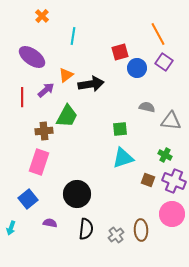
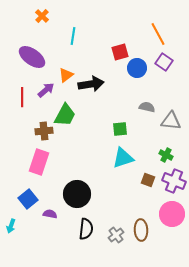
green trapezoid: moved 2 px left, 1 px up
green cross: moved 1 px right
purple semicircle: moved 9 px up
cyan arrow: moved 2 px up
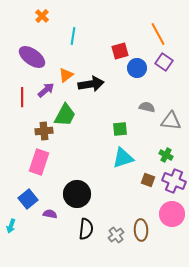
red square: moved 1 px up
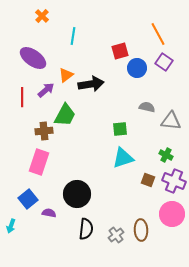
purple ellipse: moved 1 px right, 1 px down
purple semicircle: moved 1 px left, 1 px up
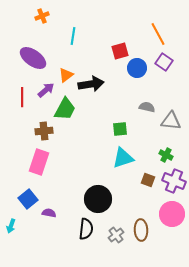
orange cross: rotated 24 degrees clockwise
green trapezoid: moved 6 px up
black circle: moved 21 px right, 5 px down
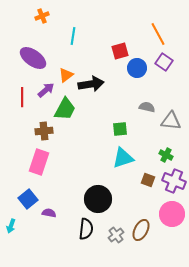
brown ellipse: rotated 30 degrees clockwise
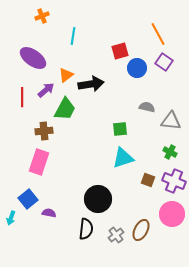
green cross: moved 4 px right, 3 px up
cyan arrow: moved 8 px up
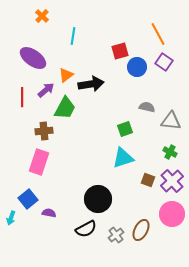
orange cross: rotated 24 degrees counterclockwise
blue circle: moved 1 px up
green trapezoid: moved 1 px up
green square: moved 5 px right; rotated 14 degrees counterclockwise
purple cross: moved 2 px left; rotated 25 degrees clockwise
black semicircle: rotated 55 degrees clockwise
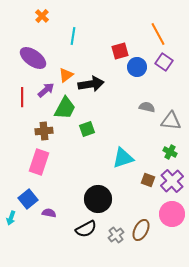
green square: moved 38 px left
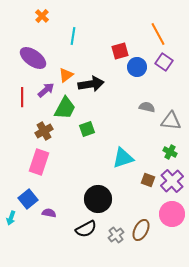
brown cross: rotated 24 degrees counterclockwise
